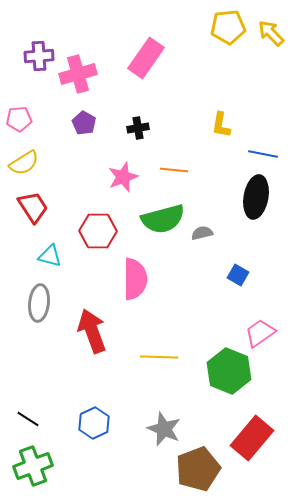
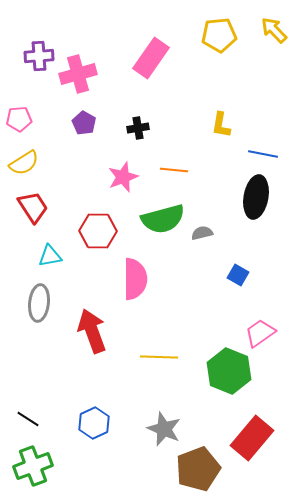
yellow pentagon: moved 9 px left, 8 px down
yellow arrow: moved 3 px right, 3 px up
pink rectangle: moved 5 px right
cyan triangle: rotated 25 degrees counterclockwise
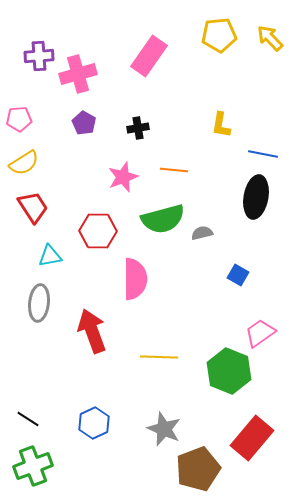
yellow arrow: moved 4 px left, 8 px down
pink rectangle: moved 2 px left, 2 px up
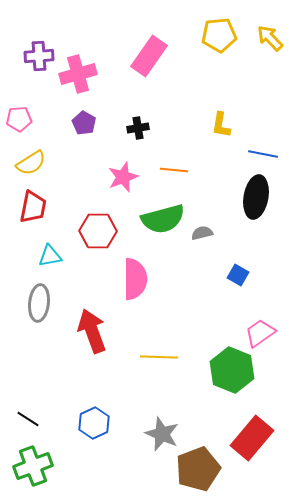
yellow semicircle: moved 7 px right
red trapezoid: rotated 44 degrees clockwise
green hexagon: moved 3 px right, 1 px up
gray star: moved 2 px left, 5 px down
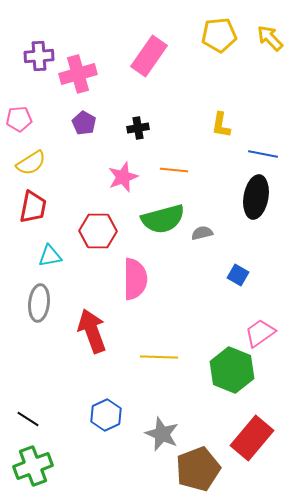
blue hexagon: moved 12 px right, 8 px up
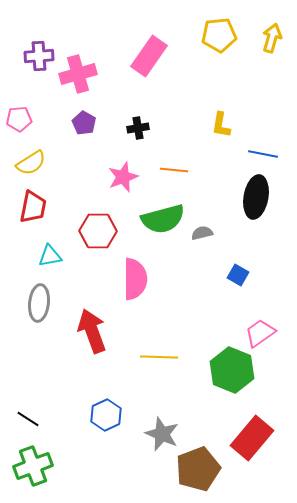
yellow arrow: moved 2 px right; rotated 60 degrees clockwise
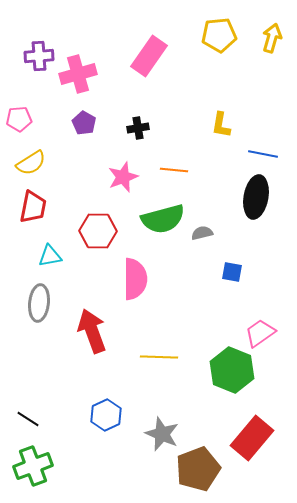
blue square: moved 6 px left, 3 px up; rotated 20 degrees counterclockwise
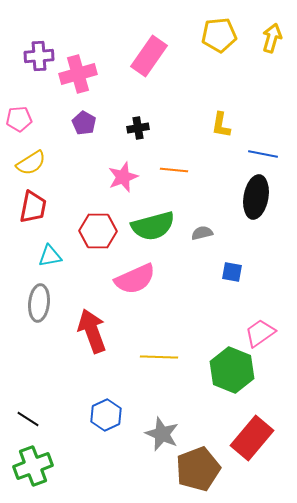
green semicircle: moved 10 px left, 7 px down
pink semicircle: rotated 66 degrees clockwise
